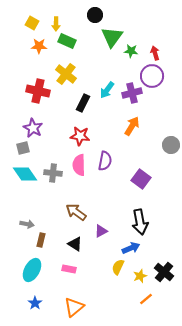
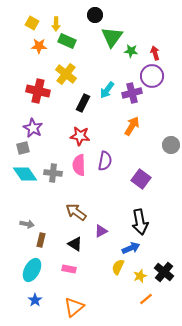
blue star: moved 3 px up
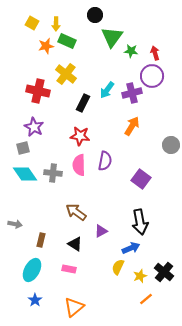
orange star: moved 7 px right; rotated 14 degrees counterclockwise
purple star: moved 1 px right, 1 px up
gray arrow: moved 12 px left
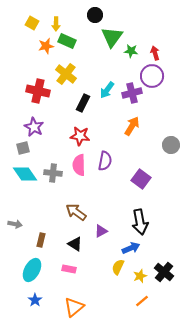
orange line: moved 4 px left, 2 px down
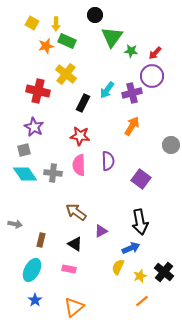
red arrow: rotated 120 degrees counterclockwise
gray square: moved 1 px right, 2 px down
purple semicircle: moved 3 px right; rotated 12 degrees counterclockwise
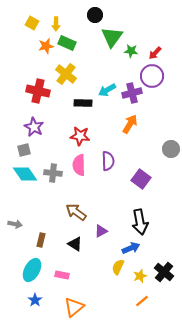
green rectangle: moved 2 px down
cyan arrow: rotated 24 degrees clockwise
black rectangle: rotated 66 degrees clockwise
orange arrow: moved 2 px left, 2 px up
gray circle: moved 4 px down
pink rectangle: moved 7 px left, 6 px down
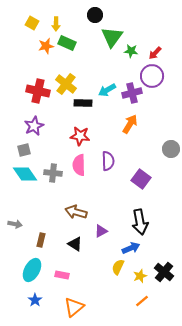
yellow cross: moved 10 px down
purple star: moved 1 px up; rotated 18 degrees clockwise
brown arrow: rotated 20 degrees counterclockwise
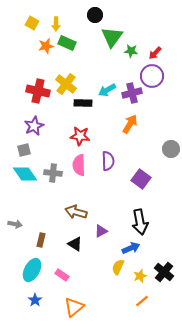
pink rectangle: rotated 24 degrees clockwise
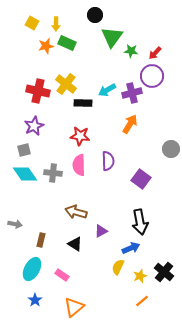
cyan ellipse: moved 1 px up
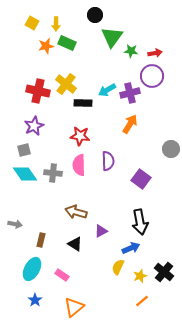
red arrow: rotated 144 degrees counterclockwise
purple cross: moved 2 px left
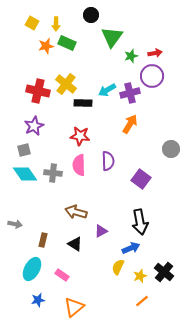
black circle: moved 4 px left
green star: moved 5 px down; rotated 24 degrees counterclockwise
brown rectangle: moved 2 px right
blue star: moved 3 px right; rotated 24 degrees clockwise
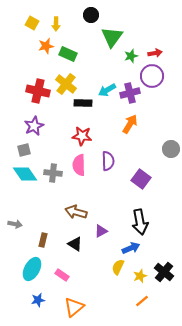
green rectangle: moved 1 px right, 11 px down
red star: moved 2 px right
